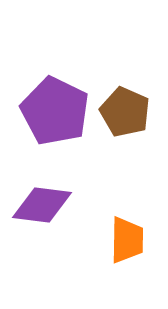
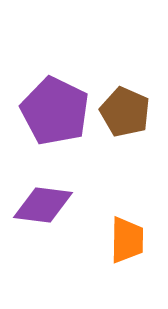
purple diamond: moved 1 px right
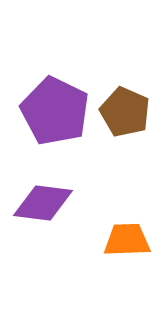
purple diamond: moved 2 px up
orange trapezoid: rotated 93 degrees counterclockwise
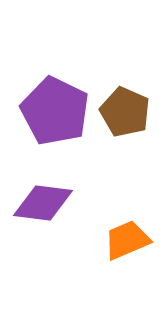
orange trapezoid: rotated 21 degrees counterclockwise
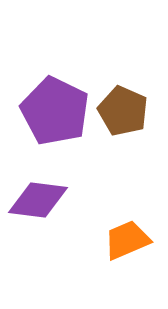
brown pentagon: moved 2 px left, 1 px up
purple diamond: moved 5 px left, 3 px up
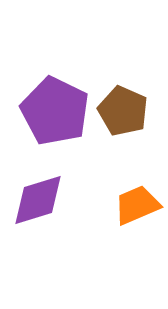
purple diamond: rotated 24 degrees counterclockwise
orange trapezoid: moved 10 px right, 35 px up
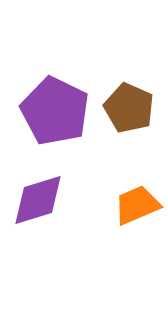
brown pentagon: moved 6 px right, 3 px up
